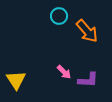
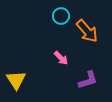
cyan circle: moved 2 px right
pink arrow: moved 3 px left, 14 px up
purple L-shape: rotated 20 degrees counterclockwise
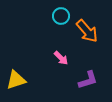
yellow triangle: rotated 45 degrees clockwise
